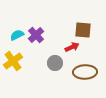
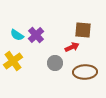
cyan semicircle: rotated 120 degrees counterclockwise
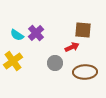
purple cross: moved 2 px up
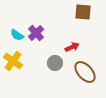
brown square: moved 18 px up
yellow cross: rotated 18 degrees counterclockwise
brown ellipse: rotated 50 degrees clockwise
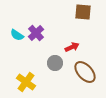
yellow cross: moved 13 px right, 21 px down
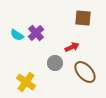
brown square: moved 6 px down
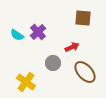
purple cross: moved 2 px right, 1 px up
gray circle: moved 2 px left
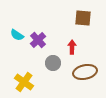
purple cross: moved 8 px down
red arrow: rotated 64 degrees counterclockwise
brown ellipse: rotated 60 degrees counterclockwise
yellow cross: moved 2 px left
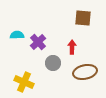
cyan semicircle: rotated 144 degrees clockwise
purple cross: moved 2 px down
yellow cross: rotated 12 degrees counterclockwise
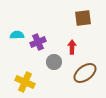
brown square: rotated 12 degrees counterclockwise
purple cross: rotated 21 degrees clockwise
gray circle: moved 1 px right, 1 px up
brown ellipse: moved 1 px down; rotated 25 degrees counterclockwise
yellow cross: moved 1 px right
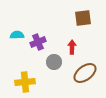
yellow cross: rotated 30 degrees counterclockwise
